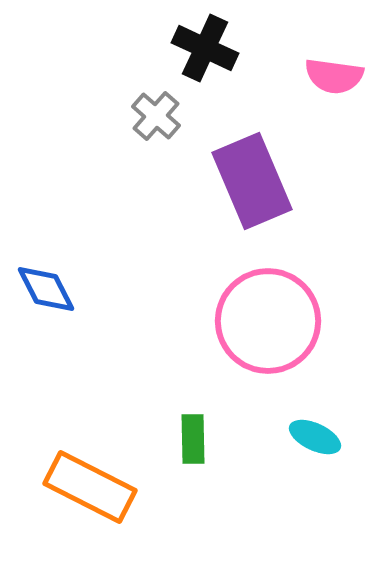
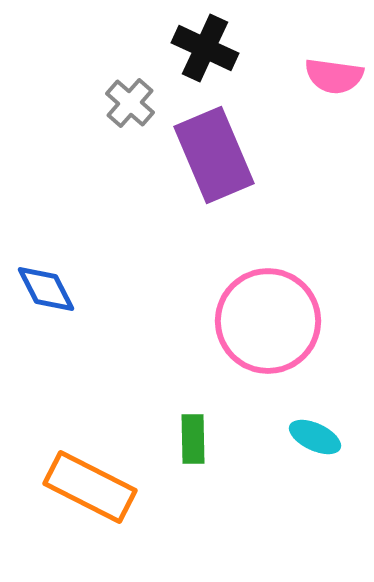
gray cross: moved 26 px left, 13 px up
purple rectangle: moved 38 px left, 26 px up
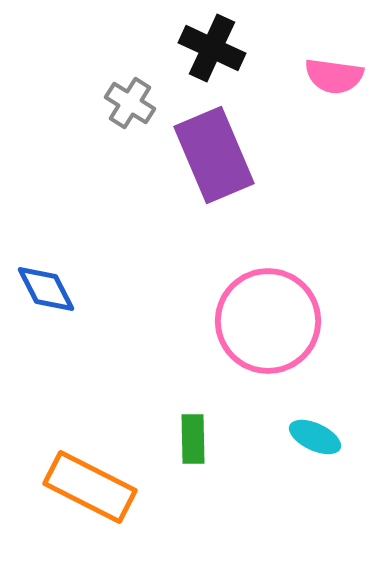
black cross: moved 7 px right
gray cross: rotated 9 degrees counterclockwise
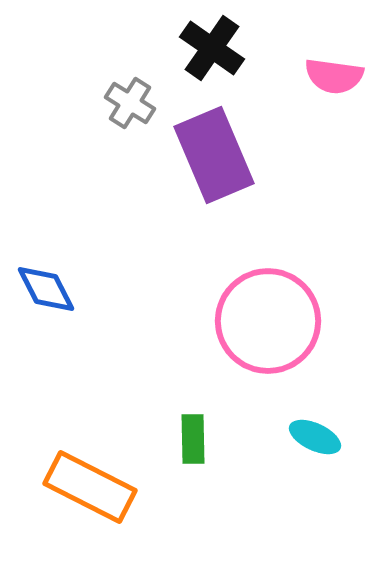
black cross: rotated 10 degrees clockwise
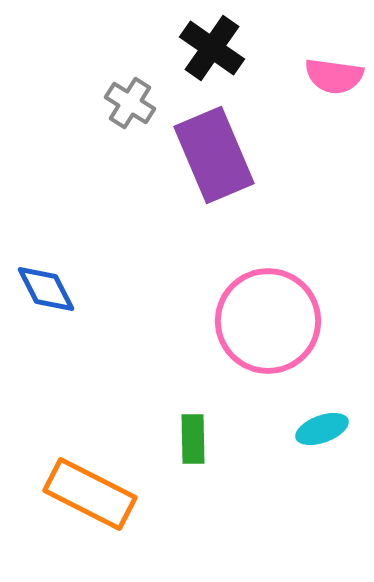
cyan ellipse: moved 7 px right, 8 px up; rotated 45 degrees counterclockwise
orange rectangle: moved 7 px down
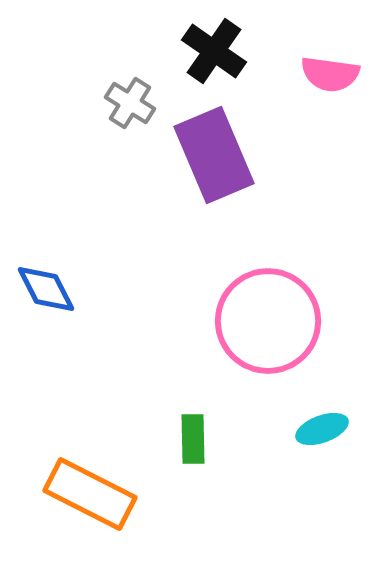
black cross: moved 2 px right, 3 px down
pink semicircle: moved 4 px left, 2 px up
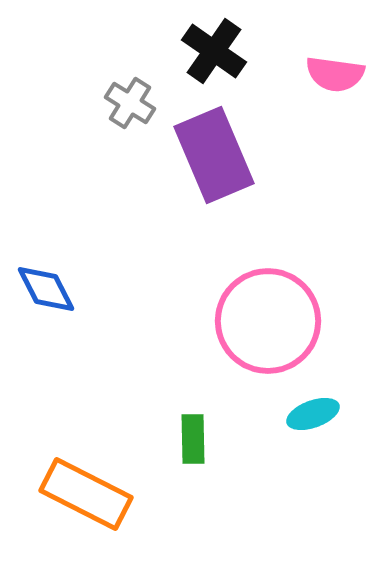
pink semicircle: moved 5 px right
cyan ellipse: moved 9 px left, 15 px up
orange rectangle: moved 4 px left
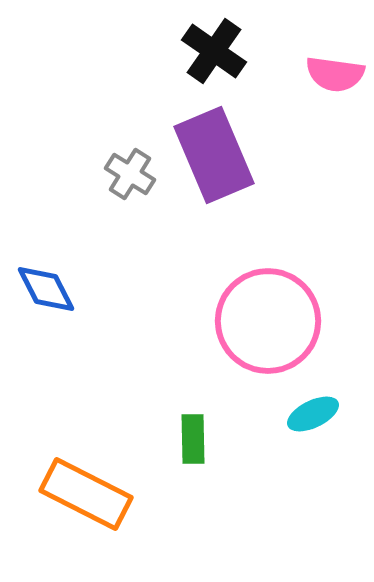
gray cross: moved 71 px down
cyan ellipse: rotated 6 degrees counterclockwise
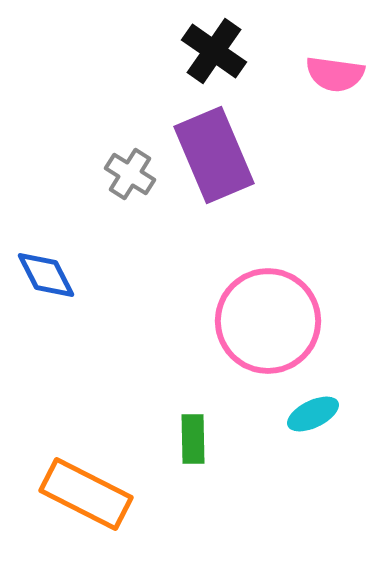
blue diamond: moved 14 px up
